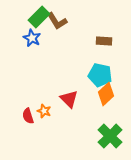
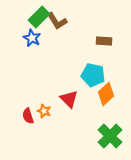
cyan pentagon: moved 7 px left
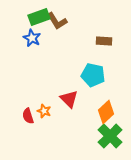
green rectangle: rotated 25 degrees clockwise
orange diamond: moved 18 px down
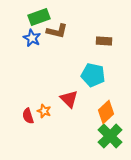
brown L-shape: moved 10 px down; rotated 45 degrees counterclockwise
